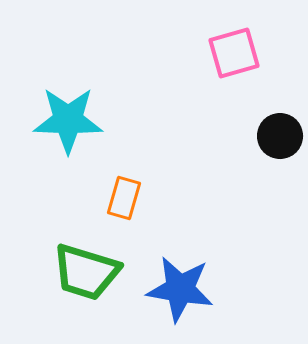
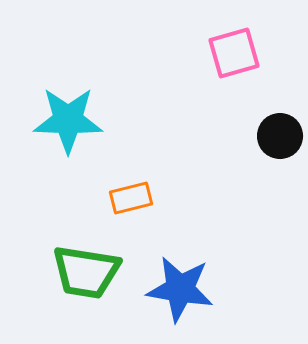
orange rectangle: moved 7 px right; rotated 60 degrees clockwise
green trapezoid: rotated 8 degrees counterclockwise
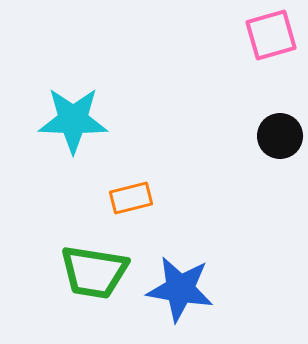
pink square: moved 37 px right, 18 px up
cyan star: moved 5 px right
green trapezoid: moved 8 px right
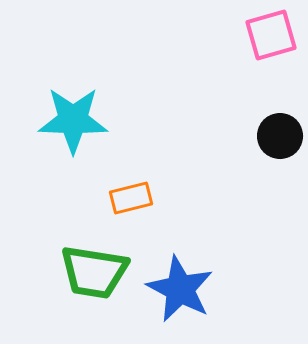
blue star: rotated 18 degrees clockwise
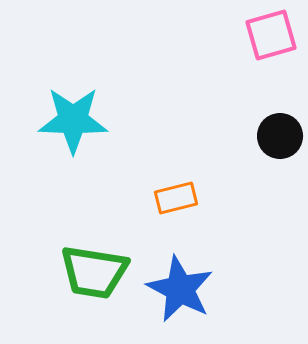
orange rectangle: moved 45 px right
